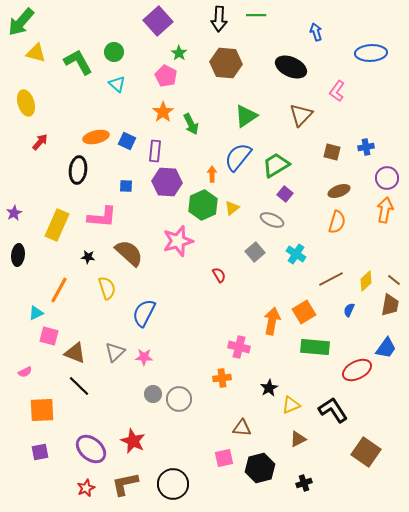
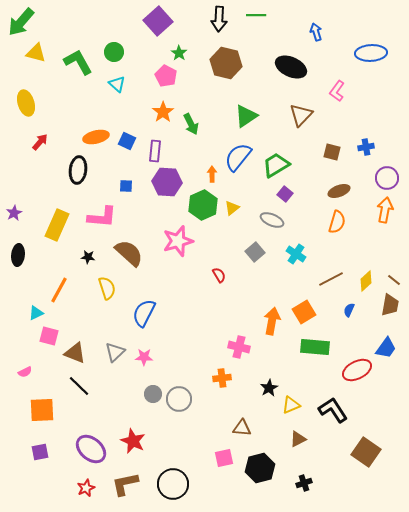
brown hexagon at (226, 63): rotated 8 degrees clockwise
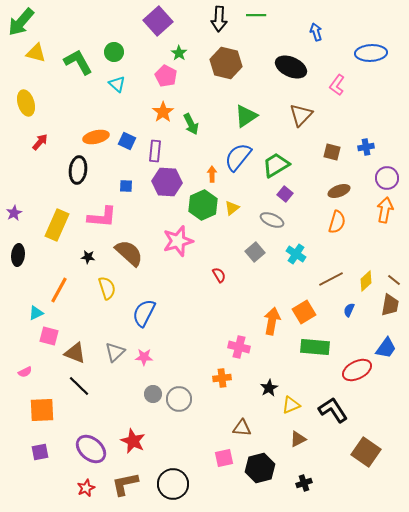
pink L-shape at (337, 91): moved 6 px up
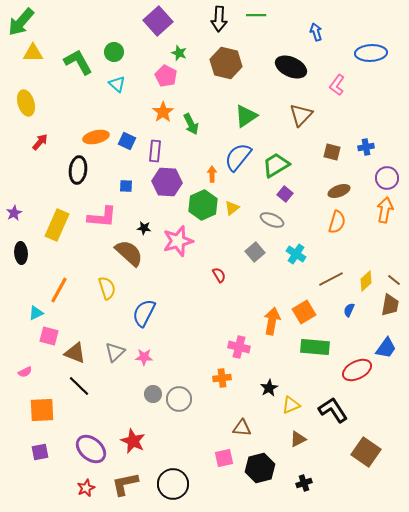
yellow triangle at (36, 53): moved 3 px left; rotated 15 degrees counterclockwise
green star at (179, 53): rotated 14 degrees counterclockwise
black ellipse at (18, 255): moved 3 px right, 2 px up; rotated 10 degrees counterclockwise
black star at (88, 257): moved 56 px right, 29 px up
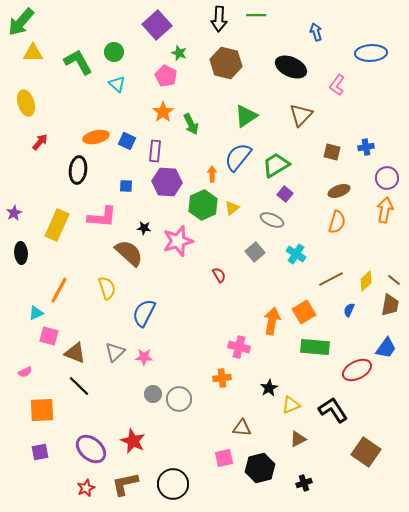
purple square at (158, 21): moved 1 px left, 4 px down
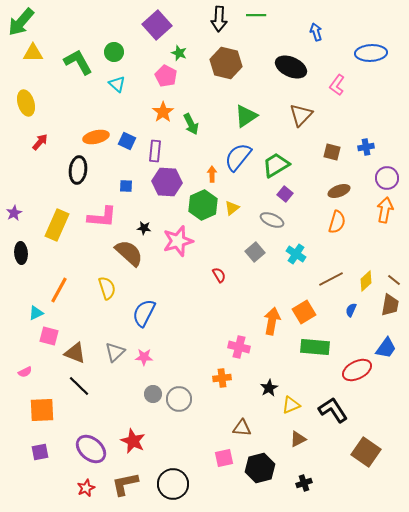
blue semicircle at (349, 310): moved 2 px right
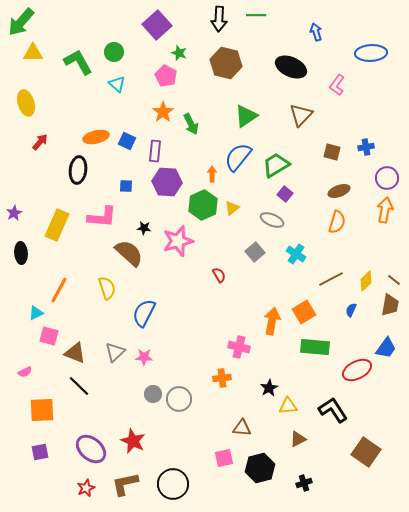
yellow triangle at (291, 405): moved 3 px left, 1 px down; rotated 18 degrees clockwise
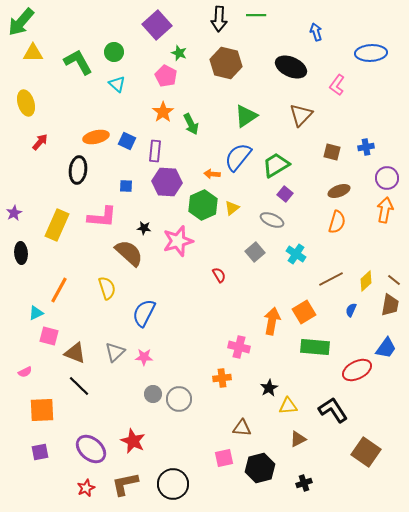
orange arrow at (212, 174): rotated 84 degrees counterclockwise
